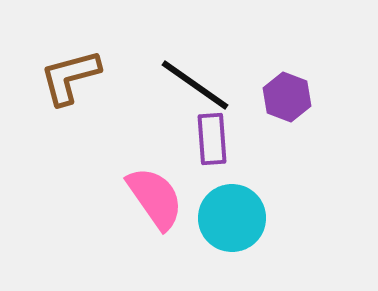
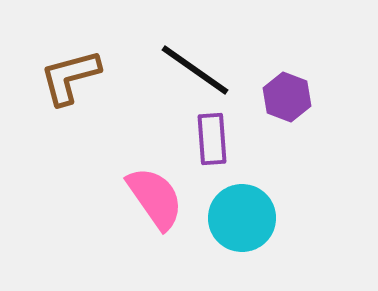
black line: moved 15 px up
cyan circle: moved 10 px right
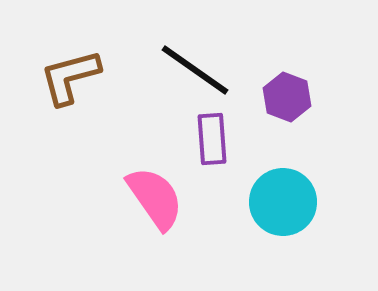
cyan circle: moved 41 px right, 16 px up
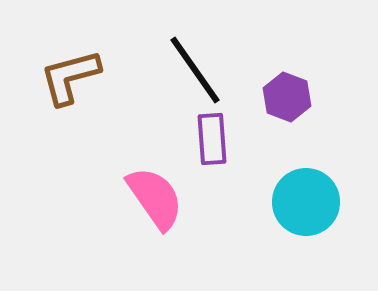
black line: rotated 20 degrees clockwise
cyan circle: moved 23 px right
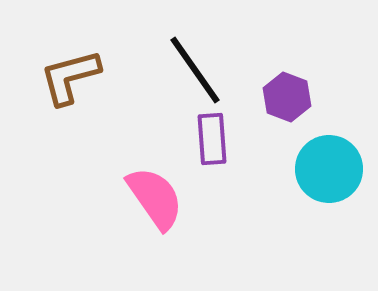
cyan circle: moved 23 px right, 33 px up
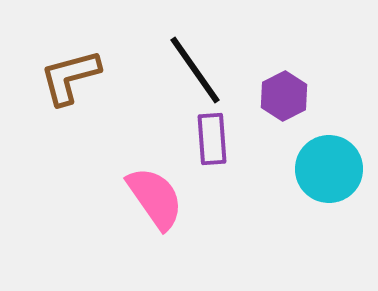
purple hexagon: moved 3 px left, 1 px up; rotated 12 degrees clockwise
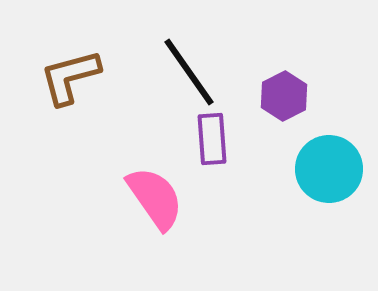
black line: moved 6 px left, 2 px down
